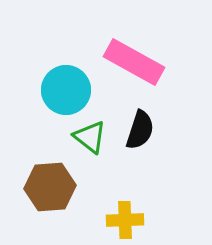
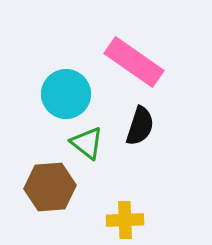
pink rectangle: rotated 6 degrees clockwise
cyan circle: moved 4 px down
black semicircle: moved 4 px up
green triangle: moved 3 px left, 6 px down
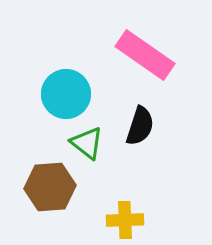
pink rectangle: moved 11 px right, 7 px up
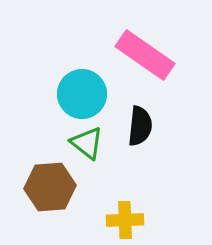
cyan circle: moved 16 px right
black semicircle: rotated 12 degrees counterclockwise
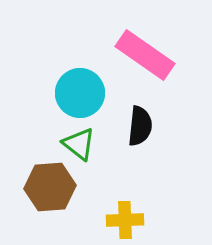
cyan circle: moved 2 px left, 1 px up
green triangle: moved 8 px left, 1 px down
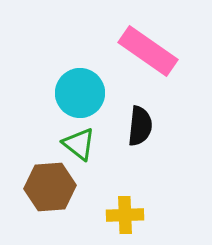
pink rectangle: moved 3 px right, 4 px up
yellow cross: moved 5 px up
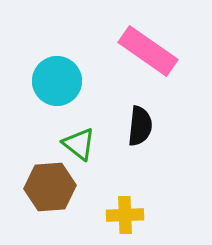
cyan circle: moved 23 px left, 12 px up
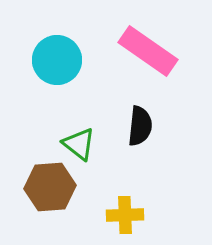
cyan circle: moved 21 px up
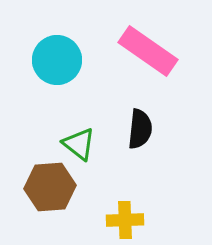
black semicircle: moved 3 px down
yellow cross: moved 5 px down
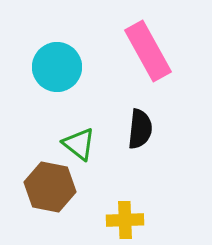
pink rectangle: rotated 26 degrees clockwise
cyan circle: moved 7 px down
brown hexagon: rotated 15 degrees clockwise
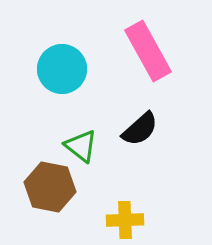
cyan circle: moved 5 px right, 2 px down
black semicircle: rotated 42 degrees clockwise
green triangle: moved 2 px right, 2 px down
